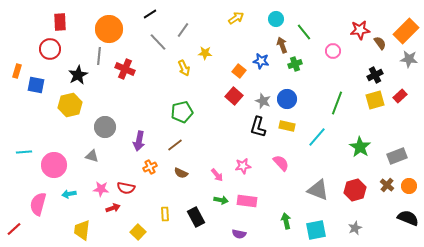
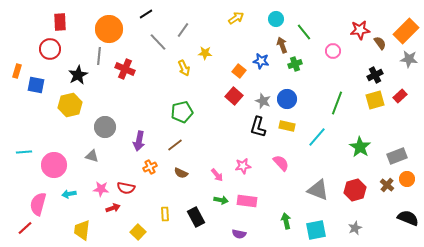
black line at (150, 14): moved 4 px left
orange circle at (409, 186): moved 2 px left, 7 px up
red line at (14, 229): moved 11 px right, 1 px up
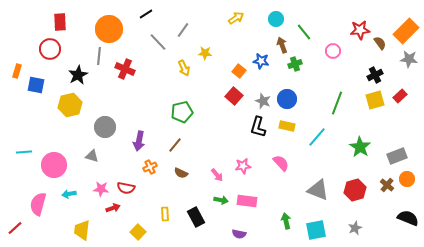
brown line at (175, 145): rotated 14 degrees counterclockwise
red line at (25, 228): moved 10 px left
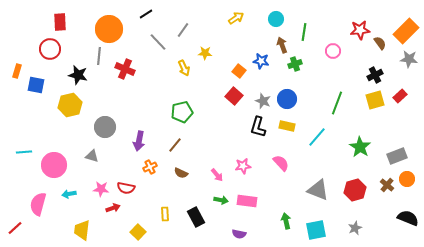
green line at (304, 32): rotated 48 degrees clockwise
black star at (78, 75): rotated 30 degrees counterclockwise
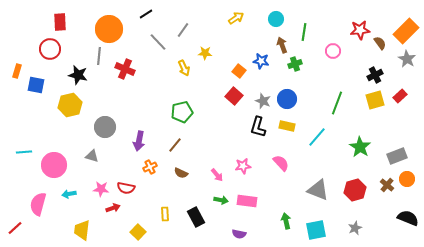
gray star at (409, 59): moved 2 px left; rotated 24 degrees clockwise
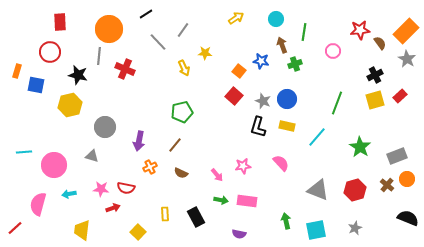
red circle at (50, 49): moved 3 px down
